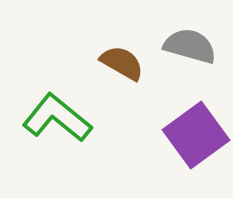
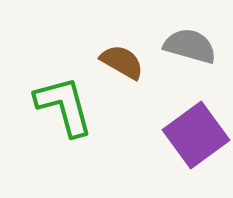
brown semicircle: moved 1 px up
green L-shape: moved 7 px right, 12 px up; rotated 36 degrees clockwise
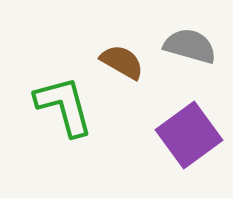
purple square: moved 7 px left
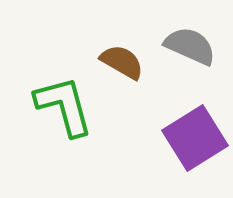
gray semicircle: rotated 8 degrees clockwise
purple square: moved 6 px right, 3 px down; rotated 4 degrees clockwise
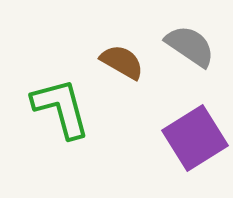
gray semicircle: rotated 10 degrees clockwise
green L-shape: moved 3 px left, 2 px down
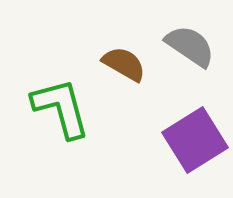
brown semicircle: moved 2 px right, 2 px down
purple square: moved 2 px down
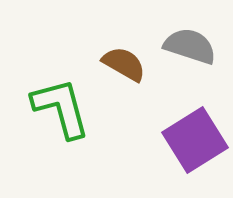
gray semicircle: rotated 16 degrees counterclockwise
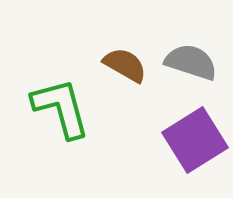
gray semicircle: moved 1 px right, 16 px down
brown semicircle: moved 1 px right, 1 px down
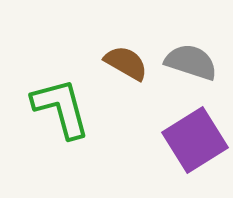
brown semicircle: moved 1 px right, 2 px up
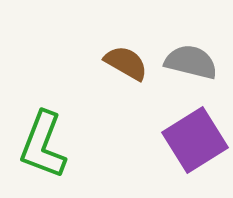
gray semicircle: rotated 4 degrees counterclockwise
green L-shape: moved 18 px left, 37 px down; rotated 144 degrees counterclockwise
